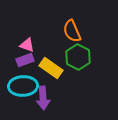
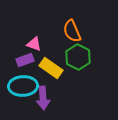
pink triangle: moved 7 px right, 1 px up
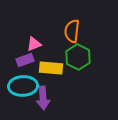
orange semicircle: rotated 30 degrees clockwise
pink triangle: rotated 42 degrees counterclockwise
yellow rectangle: rotated 30 degrees counterclockwise
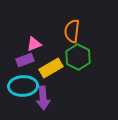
yellow rectangle: rotated 35 degrees counterclockwise
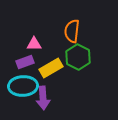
pink triangle: rotated 21 degrees clockwise
purple rectangle: moved 2 px down
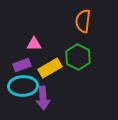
orange semicircle: moved 11 px right, 10 px up
purple rectangle: moved 3 px left, 3 px down
yellow rectangle: moved 1 px left
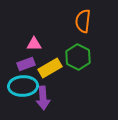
purple rectangle: moved 4 px right, 1 px up
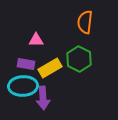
orange semicircle: moved 2 px right, 1 px down
pink triangle: moved 2 px right, 4 px up
green hexagon: moved 1 px right, 2 px down
purple rectangle: rotated 30 degrees clockwise
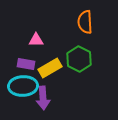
orange semicircle: rotated 10 degrees counterclockwise
